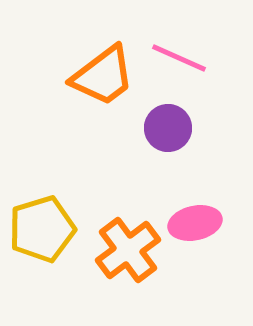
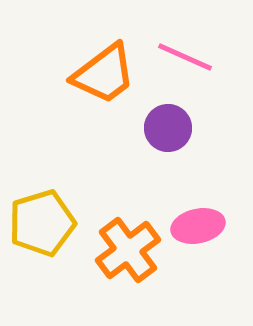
pink line: moved 6 px right, 1 px up
orange trapezoid: moved 1 px right, 2 px up
pink ellipse: moved 3 px right, 3 px down
yellow pentagon: moved 6 px up
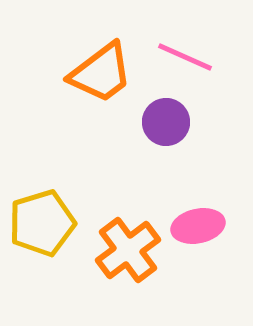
orange trapezoid: moved 3 px left, 1 px up
purple circle: moved 2 px left, 6 px up
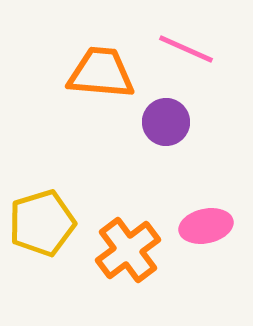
pink line: moved 1 px right, 8 px up
orange trapezoid: rotated 138 degrees counterclockwise
pink ellipse: moved 8 px right
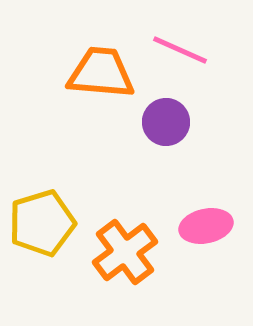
pink line: moved 6 px left, 1 px down
orange cross: moved 3 px left, 2 px down
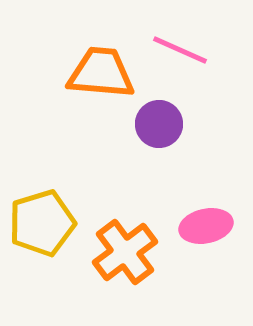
purple circle: moved 7 px left, 2 px down
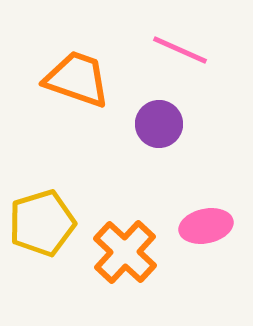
orange trapezoid: moved 24 px left, 6 px down; rotated 14 degrees clockwise
orange cross: rotated 10 degrees counterclockwise
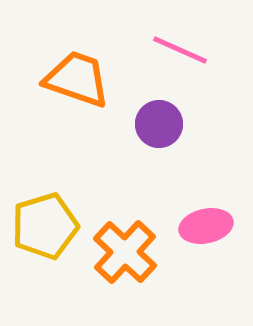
yellow pentagon: moved 3 px right, 3 px down
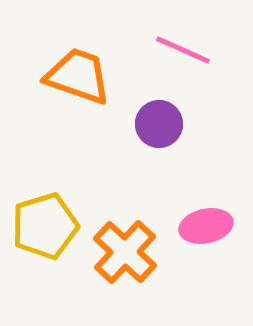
pink line: moved 3 px right
orange trapezoid: moved 1 px right, 3 px up
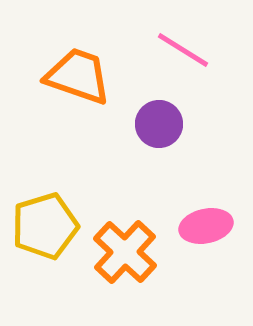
pink line: rotated 8 degrees clockwise
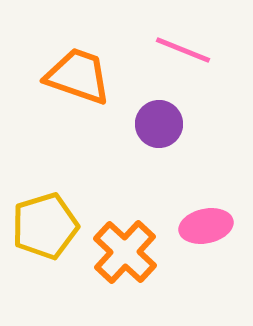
pink line: rotated 10 degrees counterclockwise
